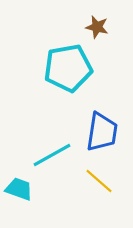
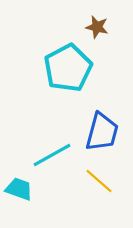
cyan pentagon: rotated 18 degrees counterclockwise
blue trapezoid: rotated 6 degrees clockwise
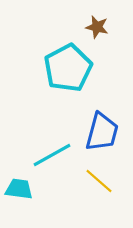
cyan trapezoid: rotated 12 degrees counterclockwise
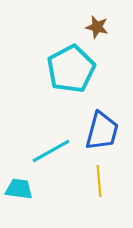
cyan pentagon: moved 3 px right, 1 px down
blue trapezoid: moved 1 px up
cyan line: moved 1 px left, 4 px up
yellow line: rotated 44 degrees clockwise
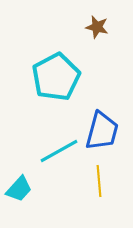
cyan pentagon: moved 15 px left, 8 px down
cyan line: moved 8 px right
cyan trapezoid: rotated 124 degrees clockwise
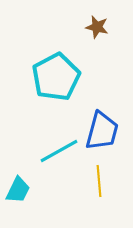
cyan trapezoid: moved 1 px left, 1 px down; rotated 16 degrees counterclockwise
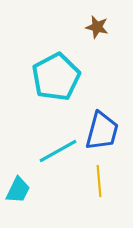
cyan line: moved 1 px left
